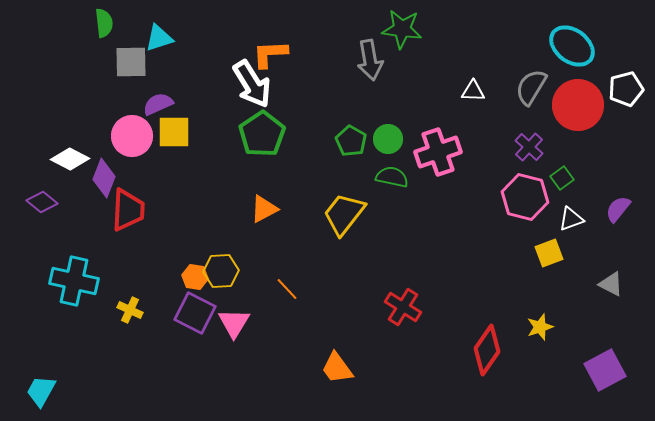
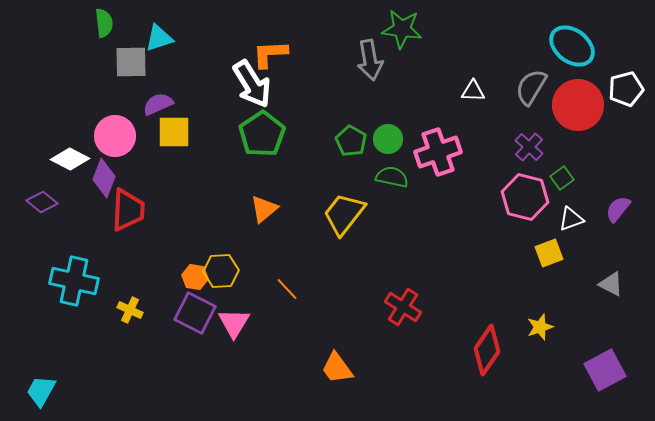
pink circle at (132, 136): moved 17 px left
orange triangle at (264, 209): rotated 12 degrees counterclockwise
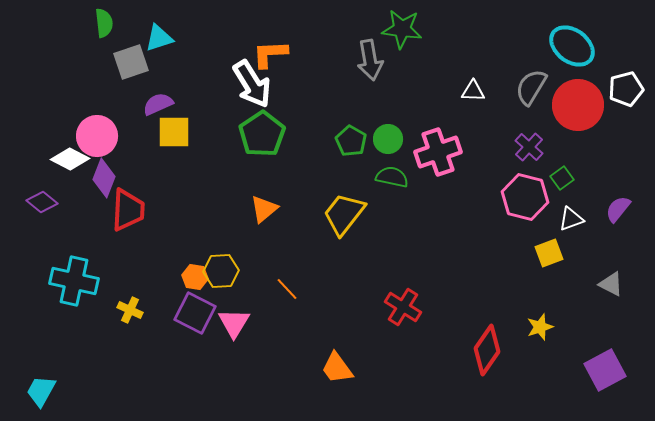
gray square at (131, 62): rotated 18 degrees counterclockwise
pink circle at (115, 136): moved 18 px left
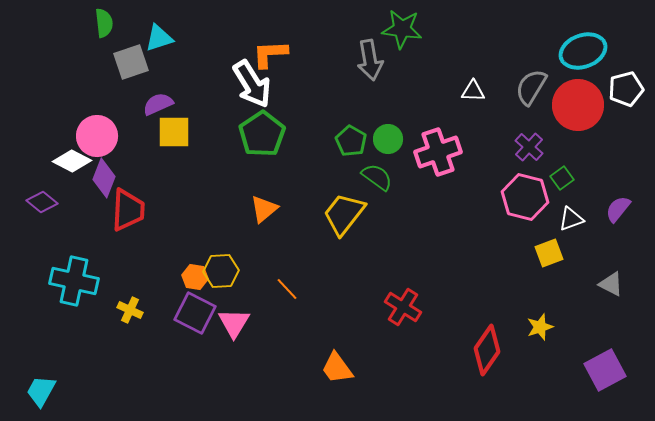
cyan ellipse at (572, 46): moved 11 px right, 5 px down; rotated 57 degrees counterclockwise
white diamond at (70, 159): moved 2 px right, 2 px down
green semicircle at (392, 177): moved 15 px left; rotated 24 degrees clockwise
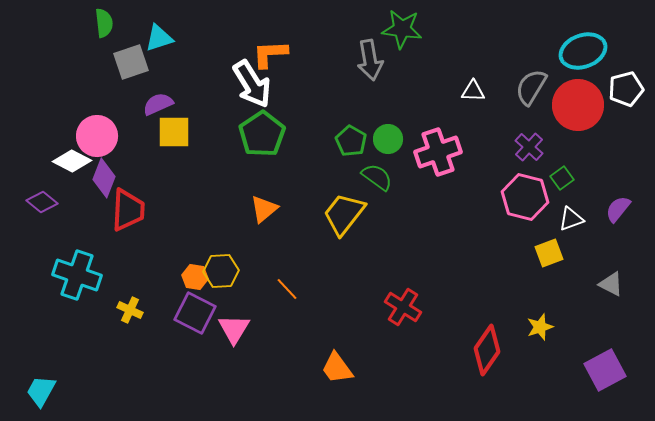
cyan cross at (74, 281): moved 3 px right, 6 px up; rotated 6 degrees clockwise
pink triangle at (234, 323): moved 6 px down
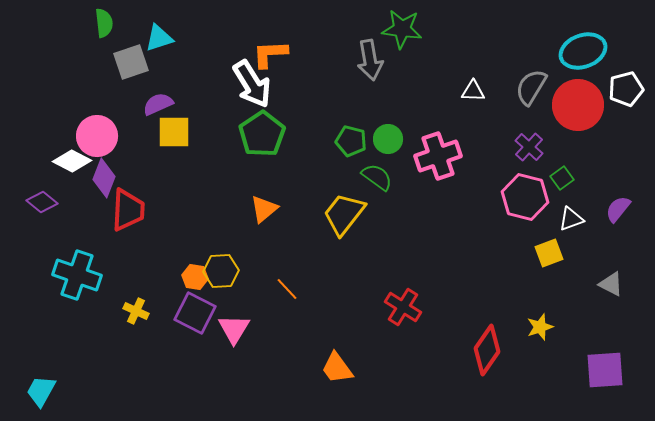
green pentagon at (351, 141): rotated 16 degrees counterclockwise
pink cross at (438, 152): moved 4 px down
yellow cross at (130, 310): moved 6 px right, 1 px down
purple square at (605, 370): rotated 24 degrees clockwise
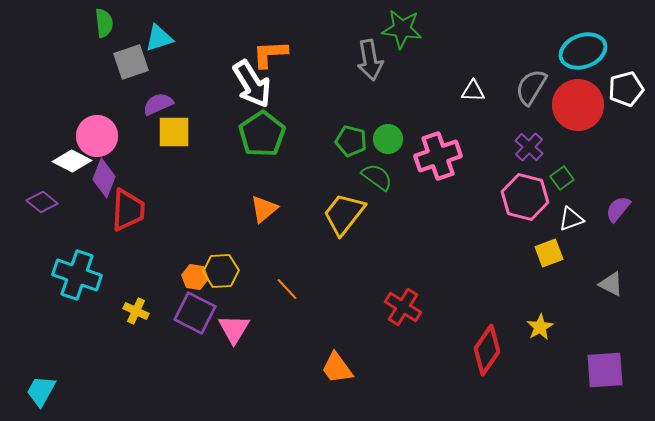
yellow star at (540, 327): rotated 12 degrees counterclockwise
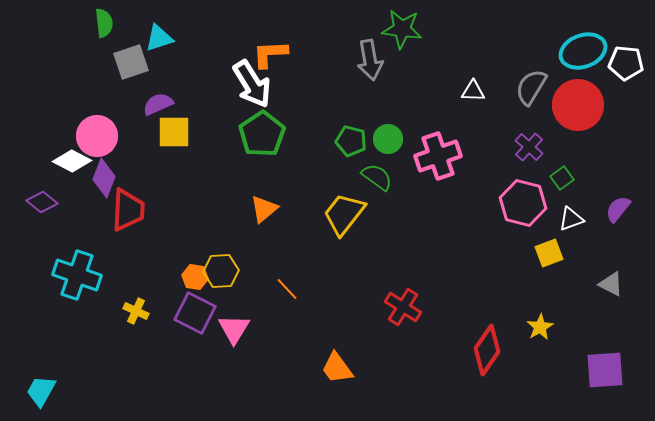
white pentagon at (626, 89): moved 26 px up; rotated 20 degrees clockwise
pink hexagon at (525, 197): moved 2 px left, 6 px down
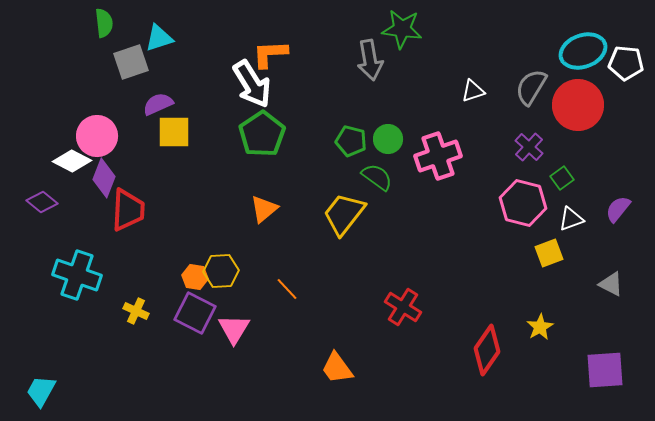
white triangle at (473, 91): rotated 20 degrees counterclockwise
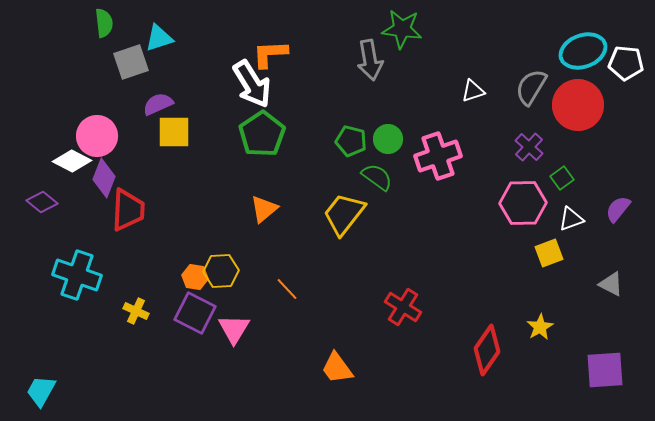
pink hexagon at (523, 203): rotated 15 degrees counterclockwise
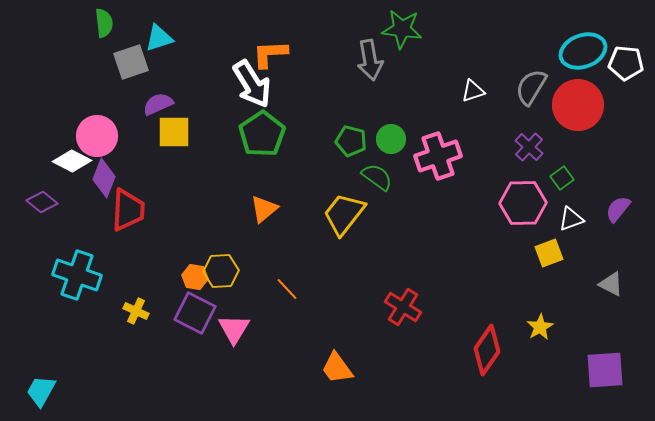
green circle at (388, 139): moved 3 px right
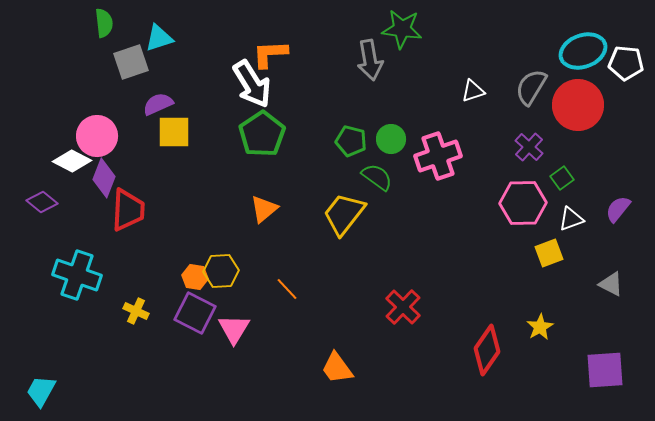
red cross at (403, 307): rotated 12 degrees clockwise
